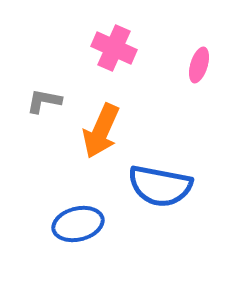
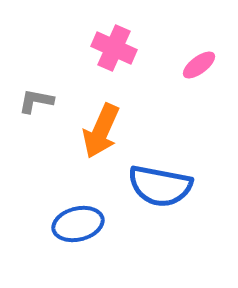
pink ellipse: rotated 36 degrees clockwise
gray L-shape: moved 8 px left
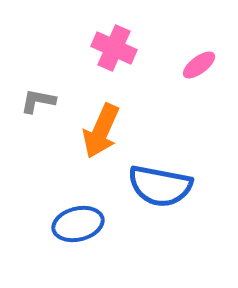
gray L-shape: moved 2 px right
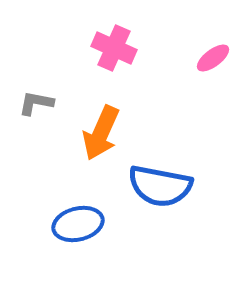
pink ellipse: moved 14 px right, 7 px up
gray L-shape: moved 2 px left, 2 px down
orange arrow: moved 2 px down
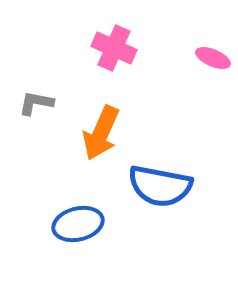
pink ellipse: rotated 60 degrees clockwise
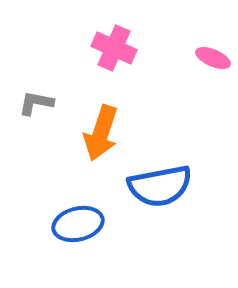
orange arrow: rotated 6 degrees counterclockwise
blue semicircle: rotated 22 degrees counterclockwise
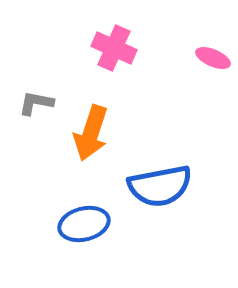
orange arrow: moved 10 px left
blue ellipse: moved 6 px right
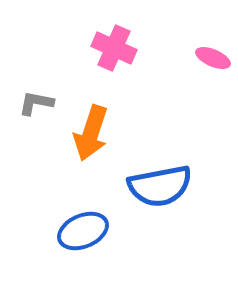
blue ellipse: moved 1 px left, 7 px down; rotated 9 degrees counterclockwise
